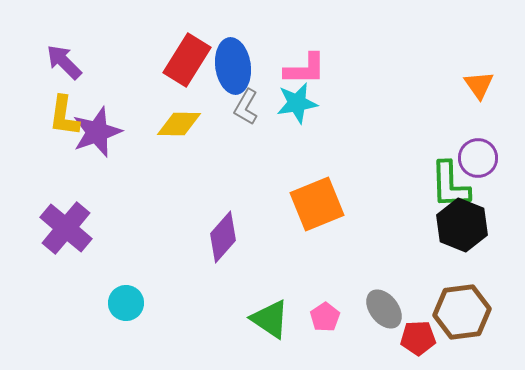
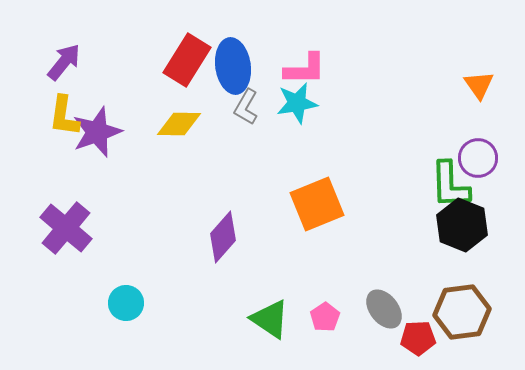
purple arrow: rotated 84 degrees clockwise
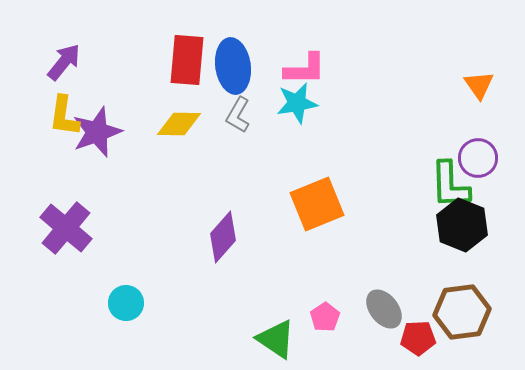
red rectangle: rotated 27 degrees counterclockwise
gray L-shape: moved 8 px left, 8 px down
green triangle: moved 6 px right, 20 px down
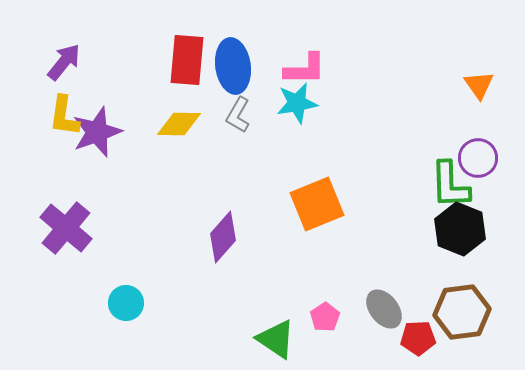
black hexagon: moved 2 px left, 4 px down
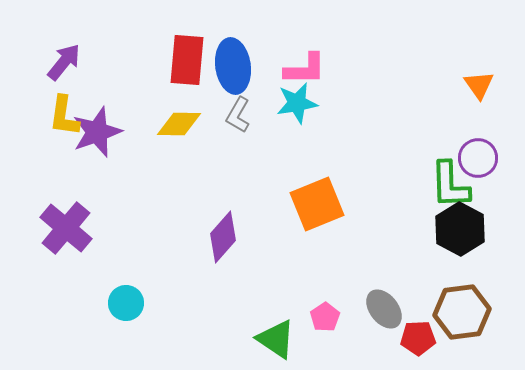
black hexagon: rotated 6 degrees clockwise
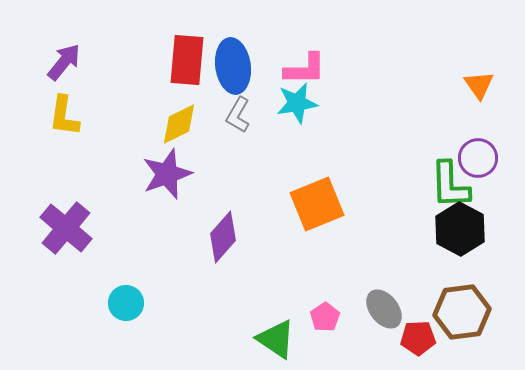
yellow diamond: rotated 27 degrees counterclockwise
purple star: moved 70 px right, 42 px down
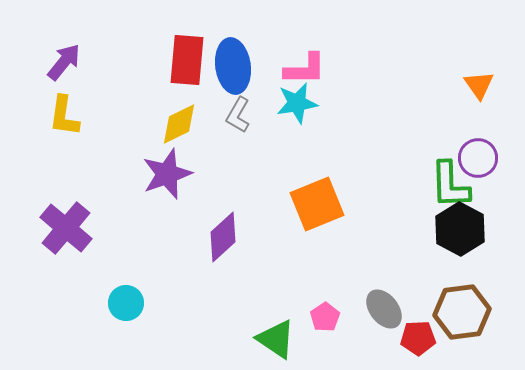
purple diamond: rotated 6 degrees clockwise
